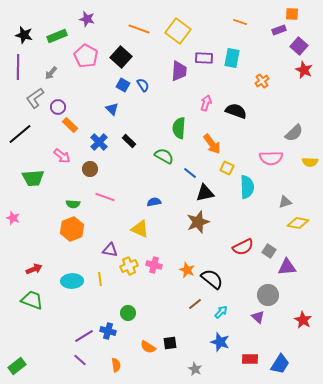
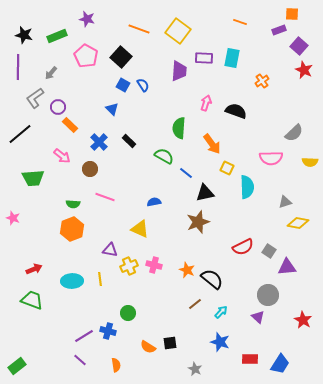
blue line at (190, 173): moved 4 px left
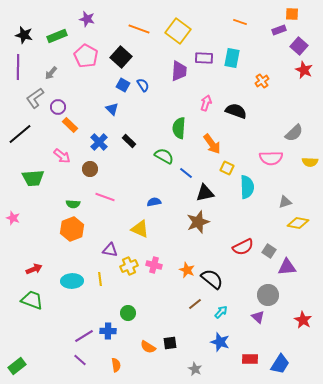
blue cross at (108, 331): rotated 14 degrees counterclockwise
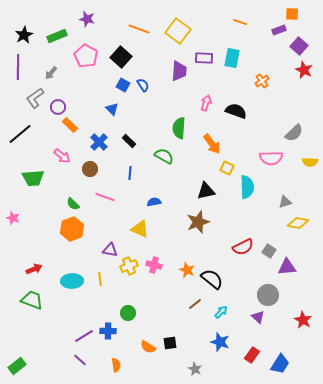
black star at (24, 35): rotated 30 degrees clockwise
blue line at (186, 173): moved 56 px left; rotated 56 degrees clockwise
black triangle at (205, 193): moved 1 px right, 2 px up
green semicircle at (73, 204): rotated 40 degrees clockwise
red rectangle at (250, 359): moved 2 px right, 4 px up; rotated 56 degrees counterclockwise
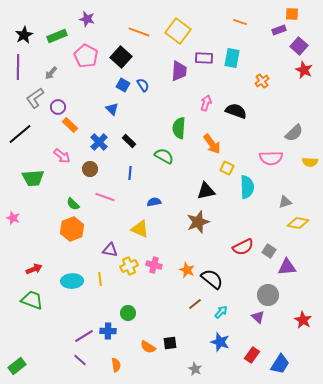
orange line at (139, 29): moved 3 px down
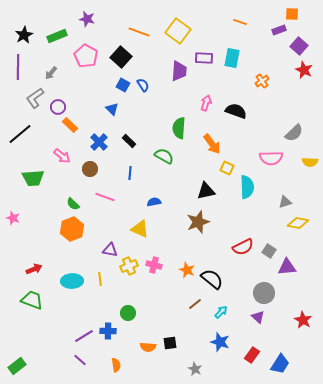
gray circle at (268, 295): moved 4 px left, 2 px up
orange semicircle at (148, 347): rotated 28 degrees counterclockwise
